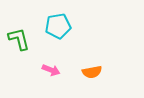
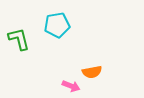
cyan pentagon: moved 1 px left, 1 px up
pink arrow: moved 20 px right, 16 px down
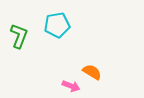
green L-shape: moved 3 px up; rotated 35 degrees clockwise
orange semicircle: rotated 138 degrees counterclockwise
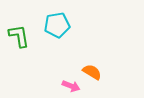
green L-shape: rotated 30 degrees counterclockwise
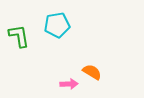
pink arrow: moved 2 px left, 2 px up; rotated 24 degrees counterclockwise
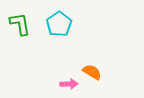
cyan pentagon: moved 2 px right, 1 px up; rotated 25 degrees counterclockwise
green L-shape: moved 1 px right, 12 px up
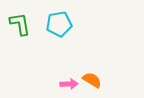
cyan pentagon: rotated 25 degrees clockwise
orange semicircle: moved 8 px down
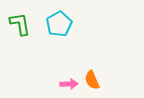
cyan pentagon: rotated 20 degrees counterclockwise
orange semicircle: rotated 144 degrees counterclockwise
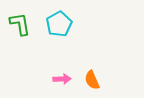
pink arrow: moved 7 px left, 5 px up
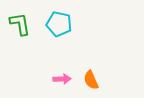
cyan pentagon: rotated 30 degrees counterclockwise
orange semicircle: moved 1 px left
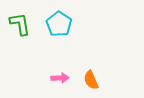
cyan pentagon: rotated 20 degrees clockwise
pink arrow: moved 2 px left, 1 px up
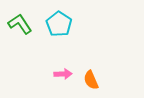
green L-shape: rotated 25 degrees counterclockwise
pink arrow: moved 3 px right, 4 px up
